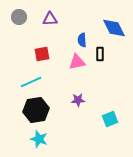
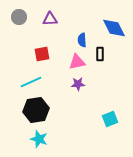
purple star: moved 16 px up
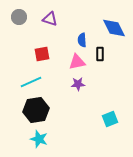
purple triangle: rotated 21 degrees clockwise
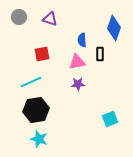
blue diamond: rotated 45 degrees clockwise
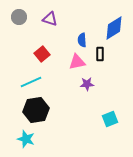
blue diamond: rotated 40 degrees clockwise
red square: rotated 28 degrees counterclockwise
purple star: moved 9 px right
cyan star: moved 13 px left
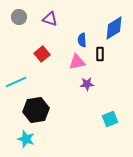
cyan line: moved 15 px left
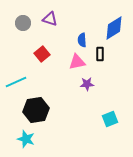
gray circle: moved 4 px right, 6 px down
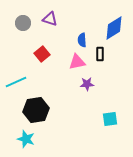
cyan square: rotated 14 degrees clockwise
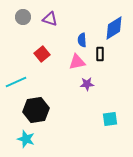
gray circle: moved 6 px up
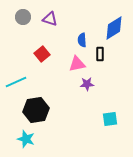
pink triangle: moved 2 px down
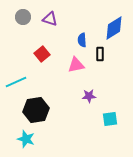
pink triangle: moved 1 px left, 1 px down
purple star: moved 2 px right, 12 px down
